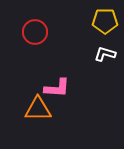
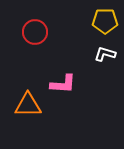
pink L-shape: moved 6 px right, 4 px up
orange triangle: moved 10 px left, 4 px up
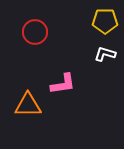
pink L-shape: rotated 12 degrees counterclockwise
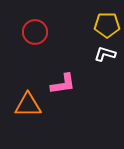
yellow pentagon: moved 2 px right, 4 px down
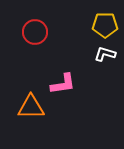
yellow pentagon: moved 2 px left
orange triangle: moved 3 px right, 2 px down
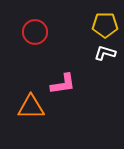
white L-shape: moved 1 px up
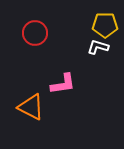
red circle: moved 1 px down
white L-shape: moved 7 px left, 6 px up
orange triangle: rotated 28 degrees clockwise
